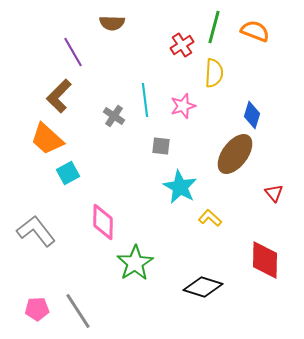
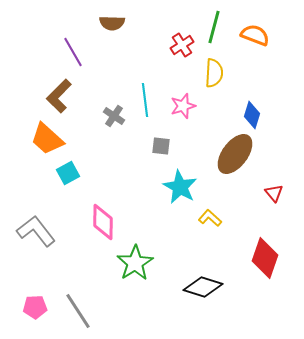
orange semicircle: moved 4 px down
red diamond: moved 2 px up; rotated 18 degrees clockwise
pink pentagon: moved 2 px left, 2 px up
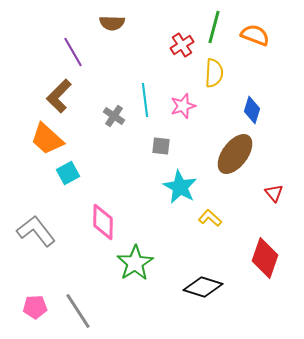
blue diamond: moved 5 px up
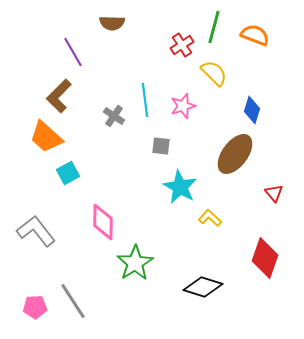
yellow semicircle: rotated 48 degrees counterclockwise
orange trapezoid: moved 1 px left, 2 px up
gray line: moved 5 px left, 10 px up
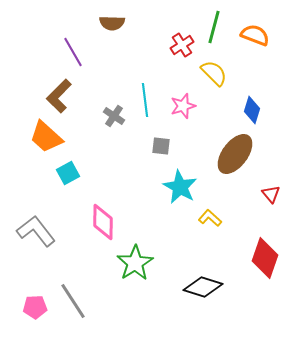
red triangle: moved 3 px left, 1 px down
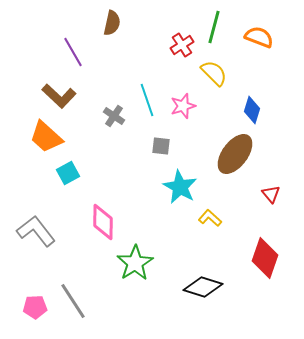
brown semicircle: rotated 80 degrees counterclockwise
orange semicircle: moved 4 px right, 2 px down
brown L-shape: rotated 92 degrees counterclockwise
cyan line: moved 2 px right; rotated 12 degrees counterclockwise
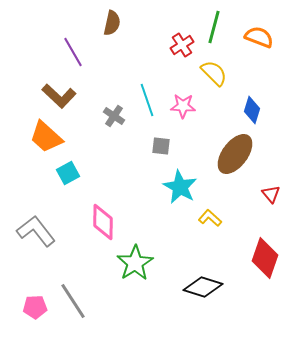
pink star: rotated 20 degrees clockwise
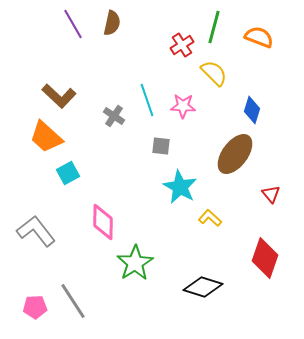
purple line: moved 28 px up
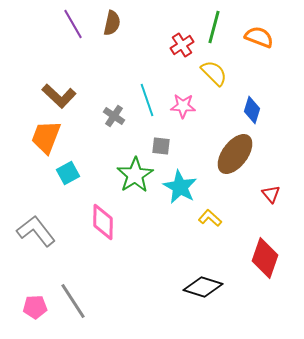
orange trapezoid: rotated 69 degrees clockwise
green star: moved 88 px up
